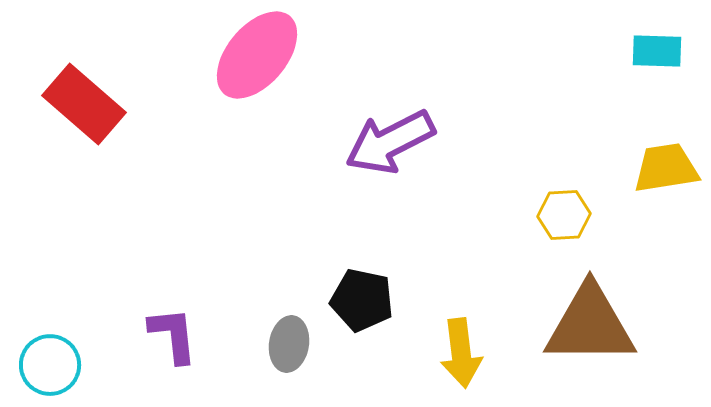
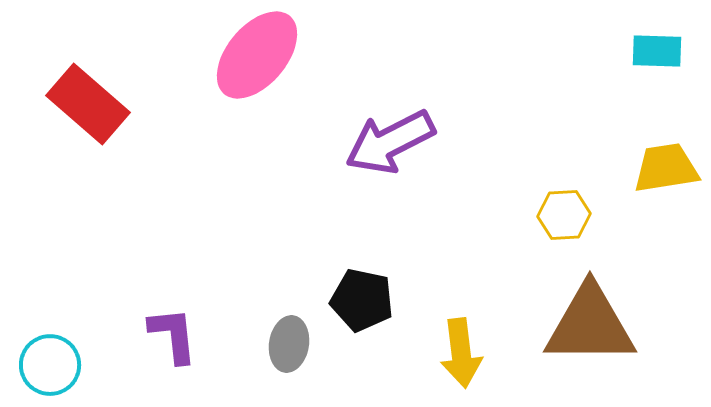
red rectangle: moved 4 px right
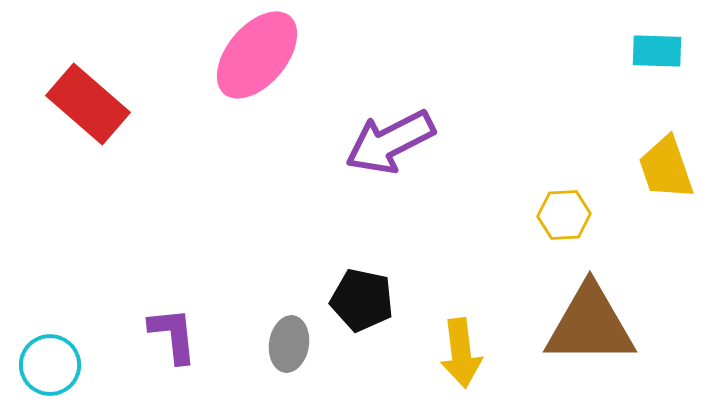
yellow trapezoid: rotated 100 degrees counterclockwise
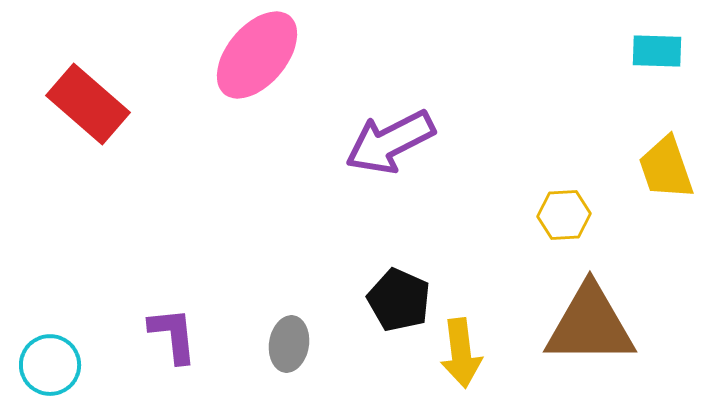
black pentagon: moved 37 px right; rotated 12 degrees clockwise
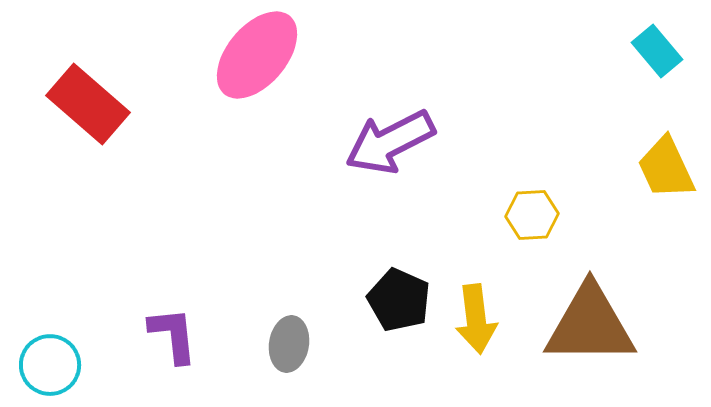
cyan rectangle: rotated 48 degrees clockwise
yellow trapezoid: rotated 6 degrees counterclockwise
yellow hexagon: moved 32 px left
yellow arrow: moved 15 px right, 34 px up
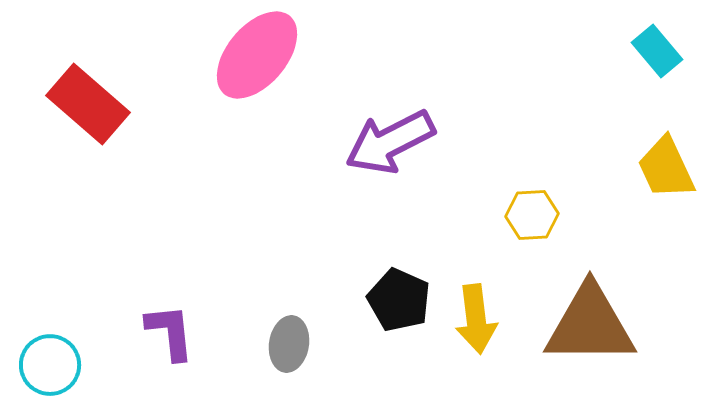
purple L-shape: moved 3 px left, 3 px up
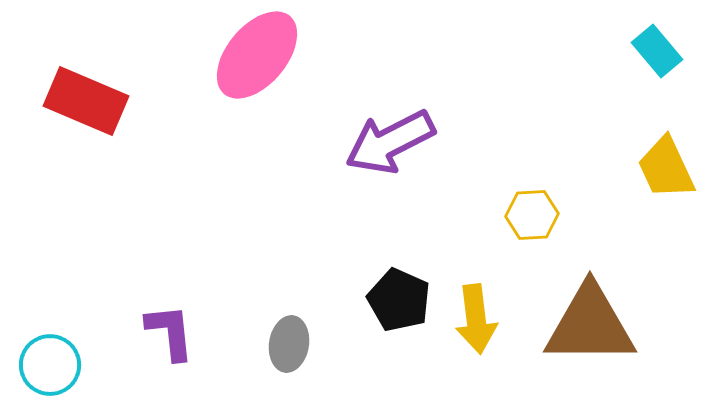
red rectangle: moved 2 px left, 3 px up; rotated 18 degrees counterclockwise
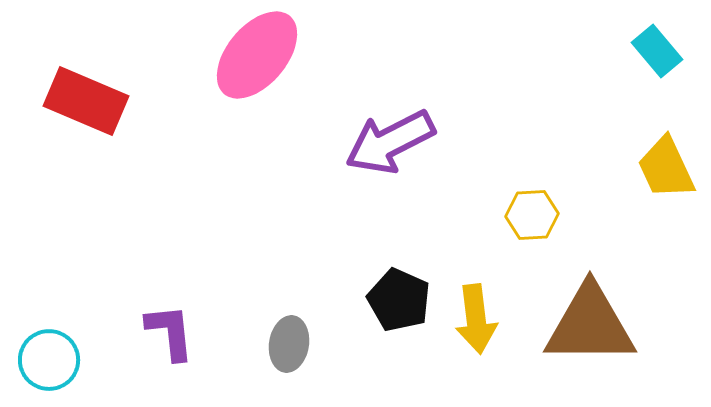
cyan circle: moved 1 px left, 5 px up
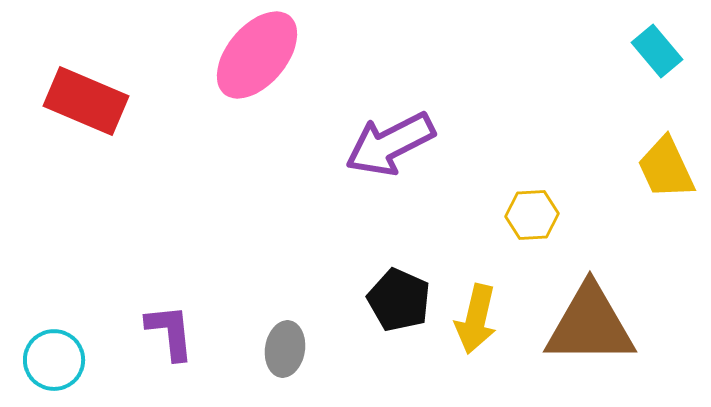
purple arrow: moved 2 px down
yellow arrow: rotated 20 degrees clockwise
gray ellipse: moved 4 px left, 5 px down
cyan circle: moved 5 px right
